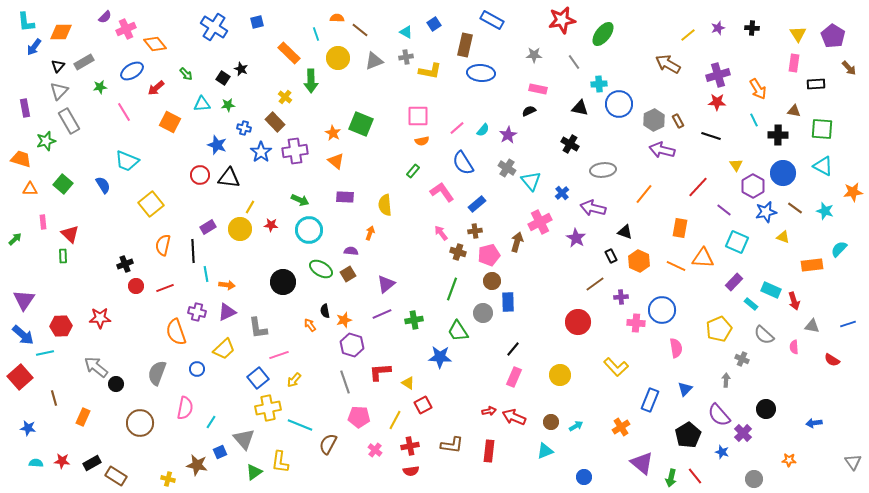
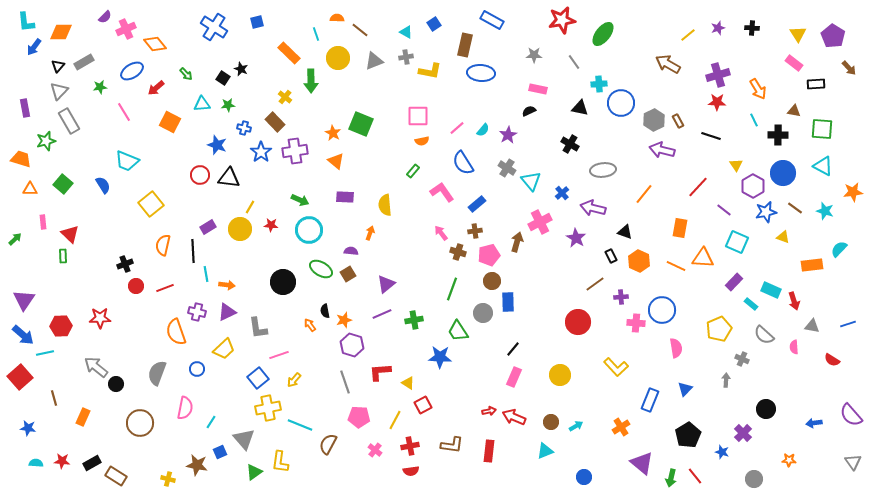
pink rectangle at (794, 63): rotated 60 degrees counterclockwise
blue circle at (619, 104): moved 2 px right, 1 px up
purple semicircle at (719, 415): moved 132 px right
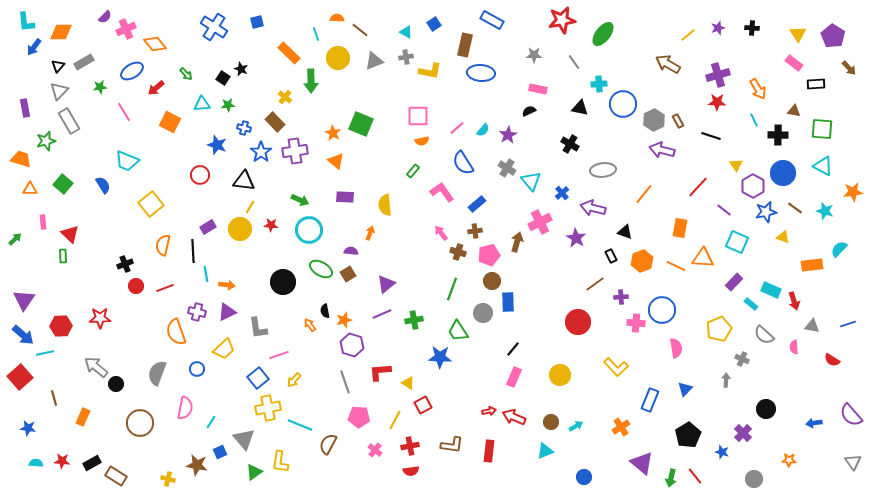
blue circle at (621, 103): moved 2 px right, 1 px down
black triangle at (229, 178): moved 15 px right, 3 px down
orange hexagon at (639, 261): moved 3 px right; rotated 15 degrees clockwise
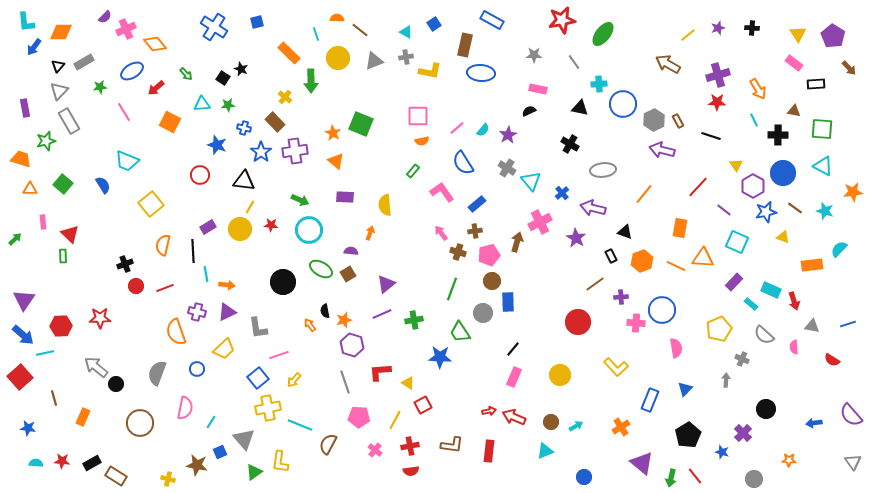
green trapezoid at (458, 331): moved 2 px right, 1 px down
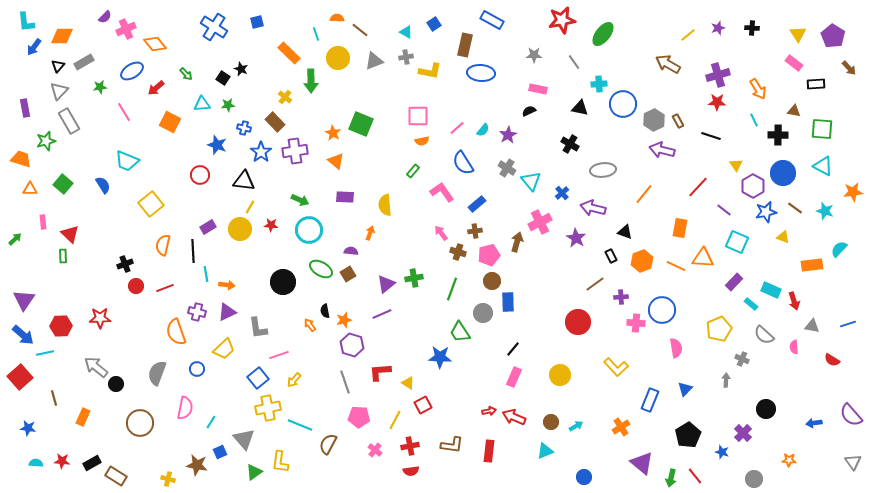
orange diamond at (61, 32): moved 1 px right, 4 px down
green cross at (414, 320): moved 42 px up
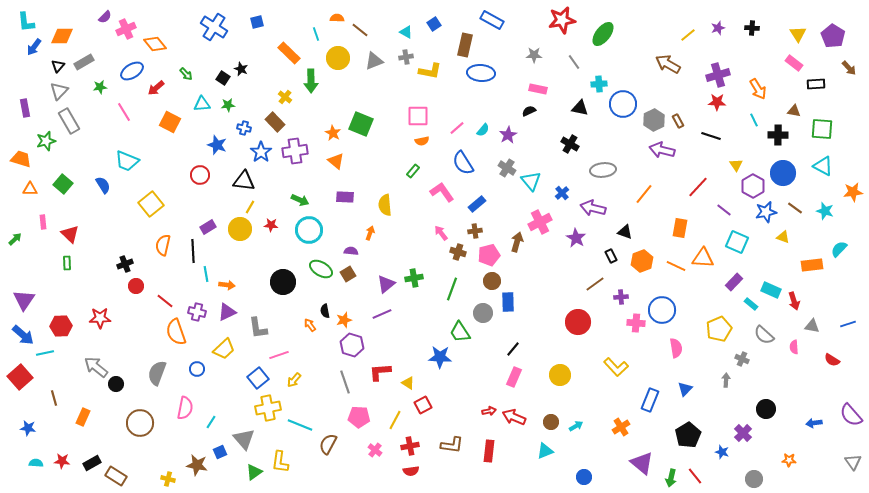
green rectangle at (63, 256): moved 4 px right, 7 px down
red line at (165, 288): moved 13 px down; rotated 60 degrees clockwise
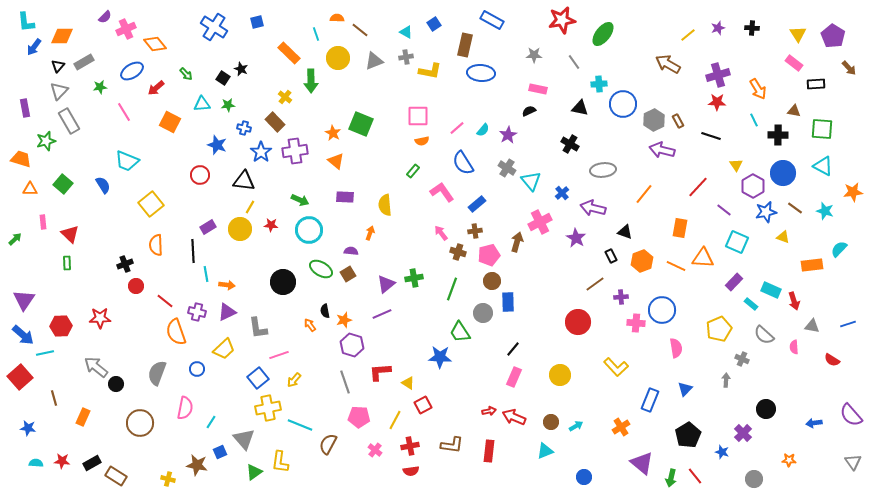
orange semicircle at (163, 245): moved 7 px left; rotated 15 degrees counterclockwise
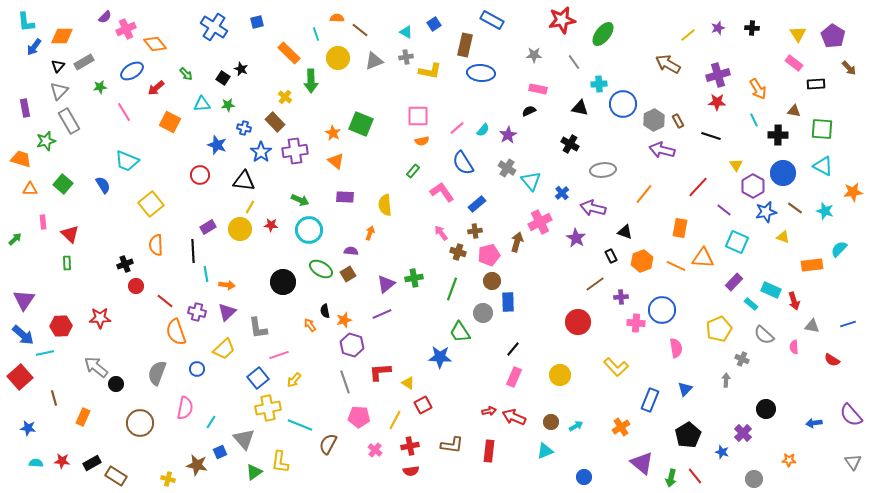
purple triangle at (227, 312): rotated 18 degrees counterclockwise
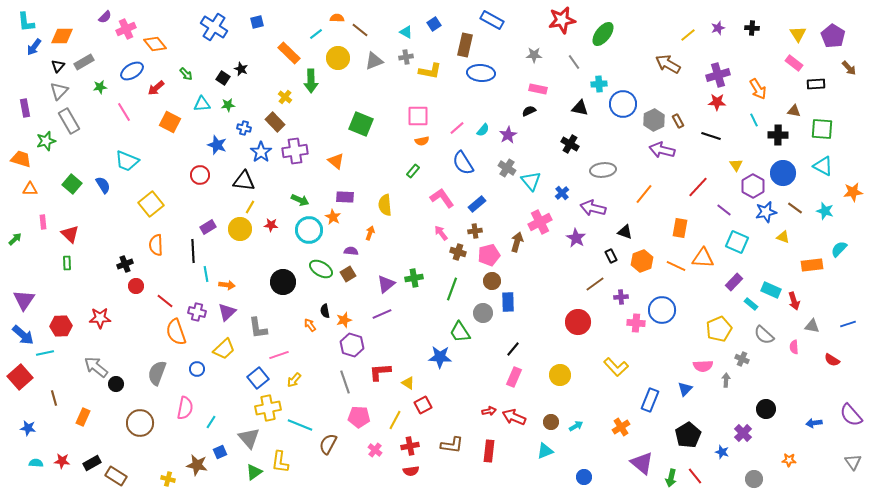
cyan line at (316, 34): rotated 72 degrees clockwise
orange star at (333, 133): moved 84 px down
green square at (63, 184): moved 9 px right
pink L-shape at (442, 192): moved 6 px down
pink semicircle at (676, 348): moved 27 px right, 18 px down; rotated 96 degrees clockwise
gray triangle at (244, 439): moved 5 px right, 1 px up
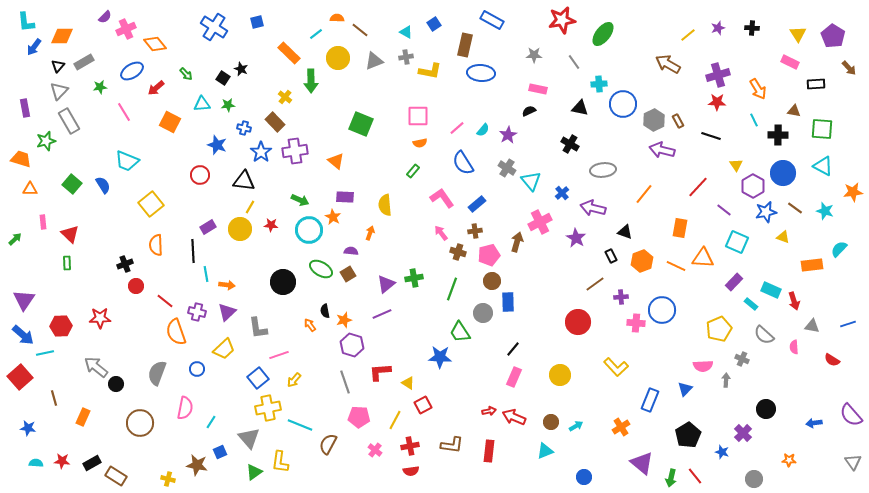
pink rectangle at (794, 63): moved 4 px left, 1 px up; rotated 12 degrees counterclockwise
orange semicircle at (422, 141): moved 2 px left, 2 px down
